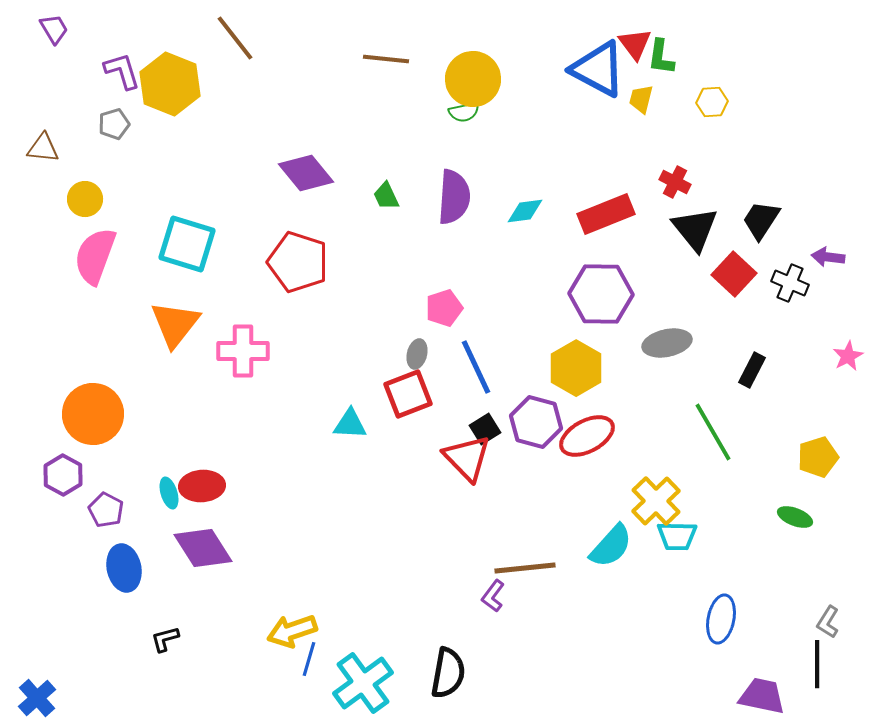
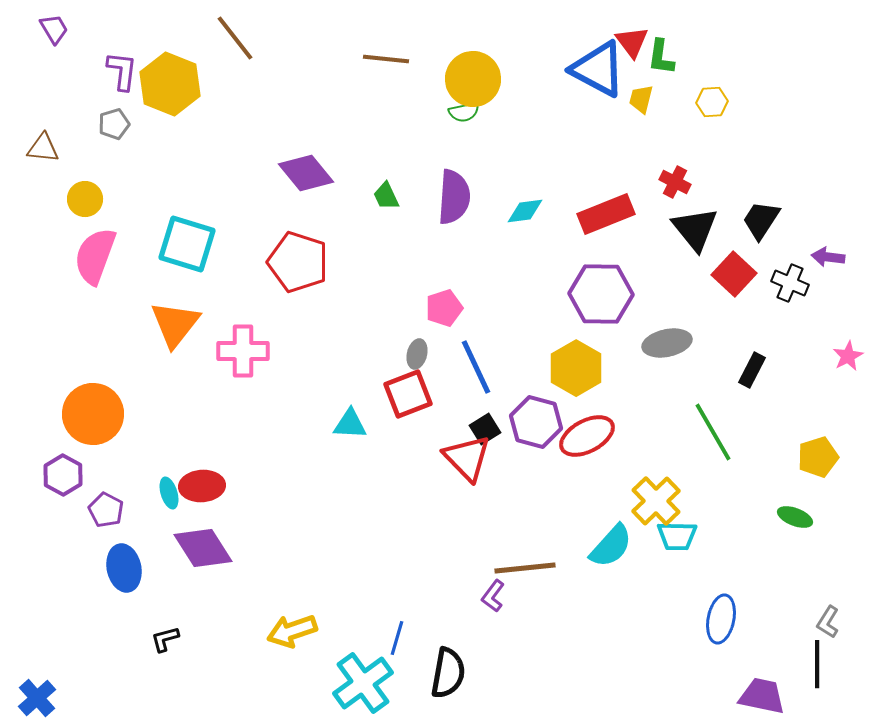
red triangle at (635, 44): moved 3 px left, 2 px up
purple L-shape at (122, 71): rotated 24 degrees clockwise
blue line at (309, 659): moved 88 px right, 21 px up
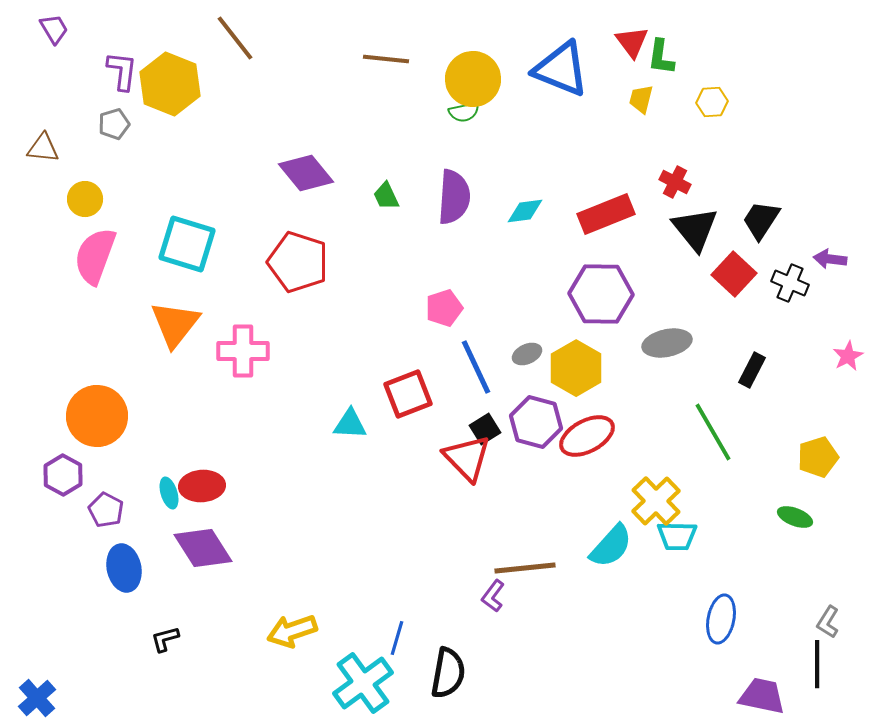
blue triangle at (598, 69): moved 37 px left; rotated 6 degrees counterclockwise
purple arrow at (828, 257): moved 2 px right, 2 px down
gray ellipse at (417, 354): moved 110 px right; rotated 52 degrees clockwise
orange circle at (93, 414): moved 4 px right, 2 px down
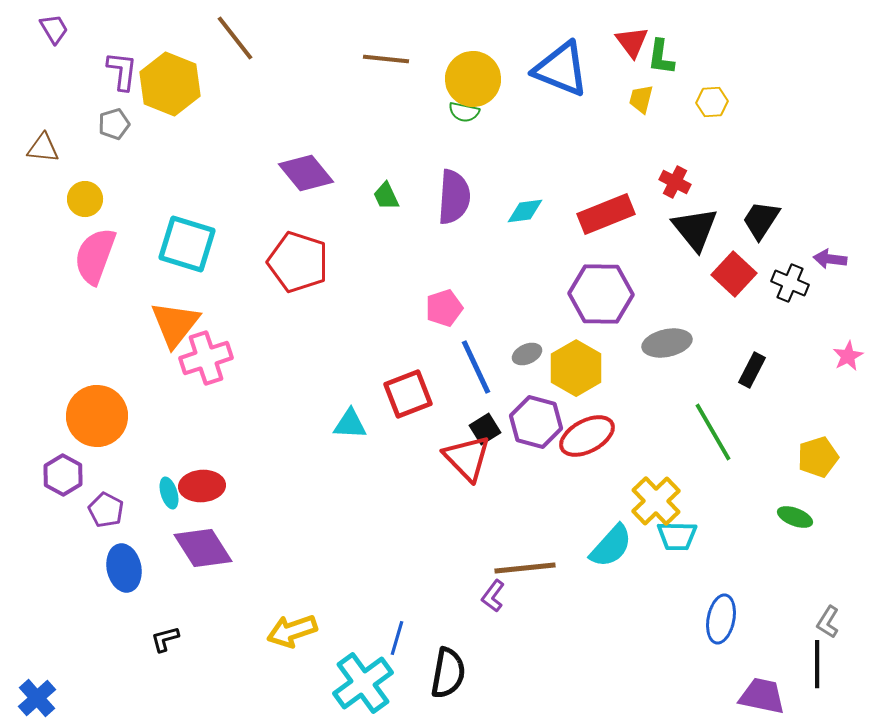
green semicircle at (464, 112): rotated 24 degrees clockwise
pink cross at (243, 351): moved 37 px left, 7 px down; rotated 18 degrees counterclockwise
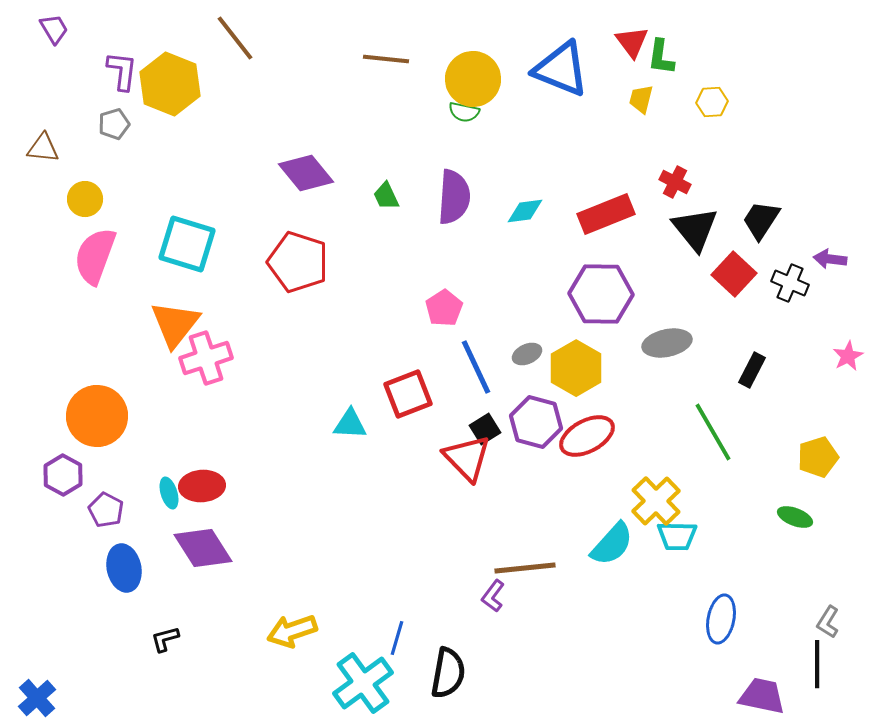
pink pentagon at (444, 308): rotated 15 degrees counterclockwise
cyan semicircle at (611, 546): moved 1 px right, 2 px up
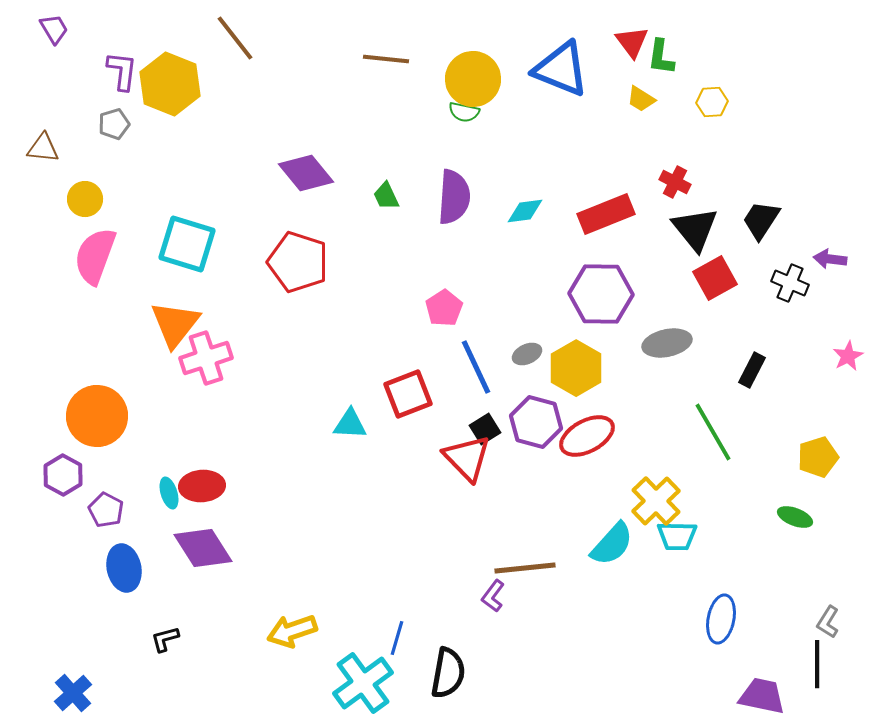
yellow trapezoid at (641, 99): rotated 72 degrees counterclockwise
red square at (734, 274): moved 19 px left, 4 px down; rotated 18 degrees clockwise
blue cross at (37, 698): moved 36 px right, 5 px up
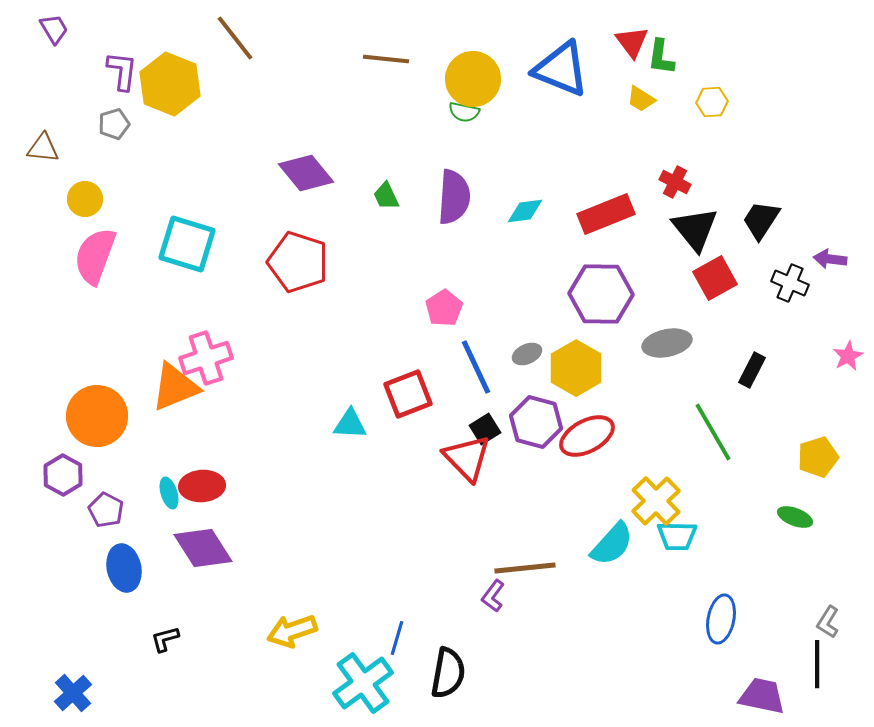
orange triangle at (175, 324): moved 63 px down; rotated 30 degrees clockwise
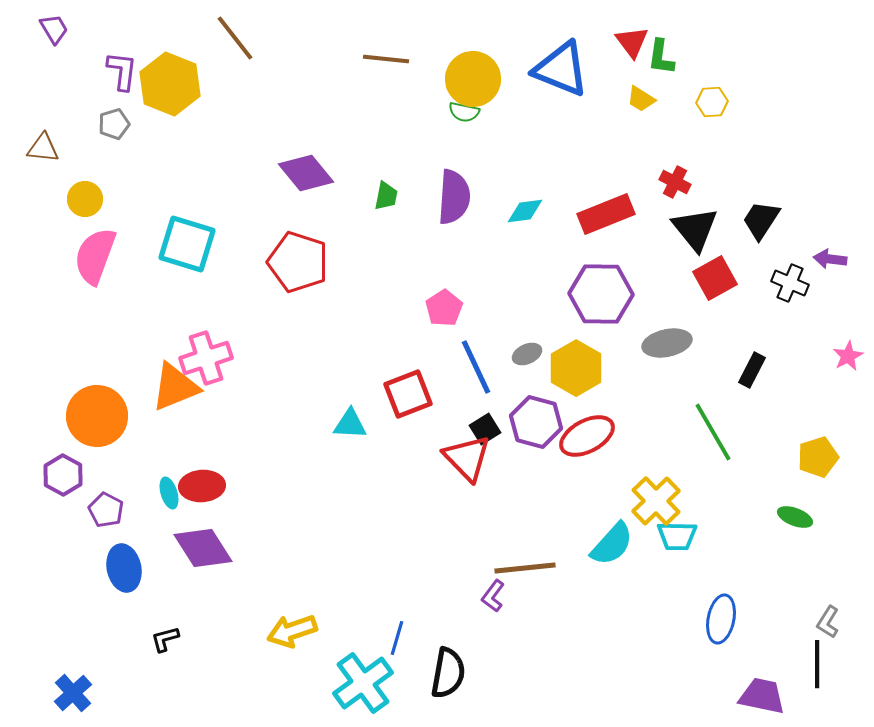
green trapezoid at (386, 196): rotated 144 degrees counterclockwise
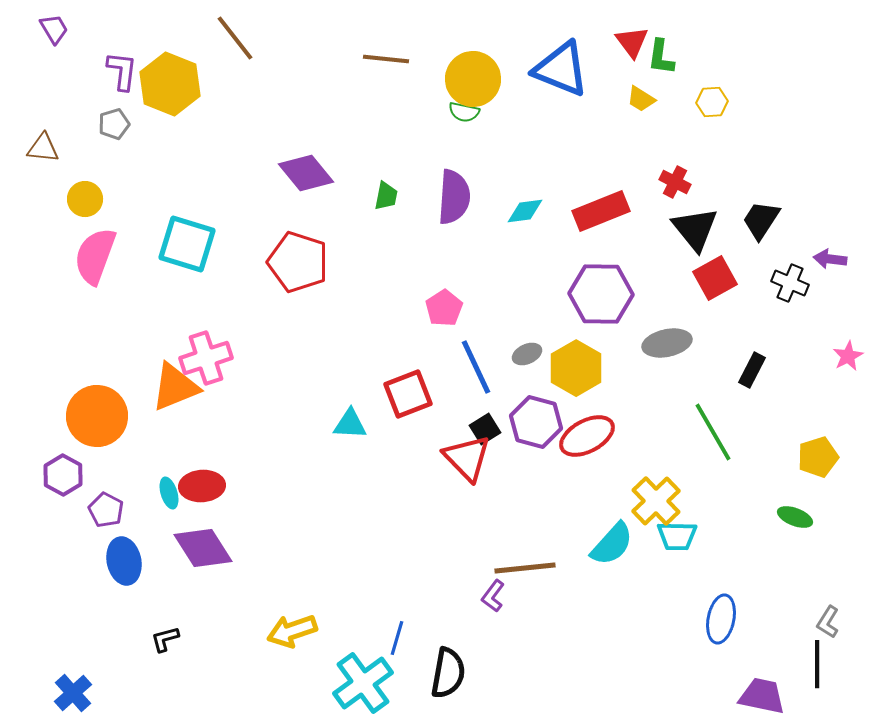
red rectangle at (606, 214): moved 5 px left, 3 px up
blue ellipse at (124, 568): moved 7 px up
